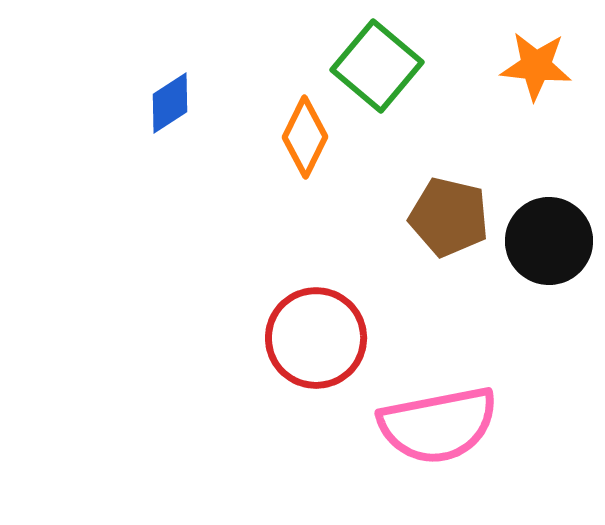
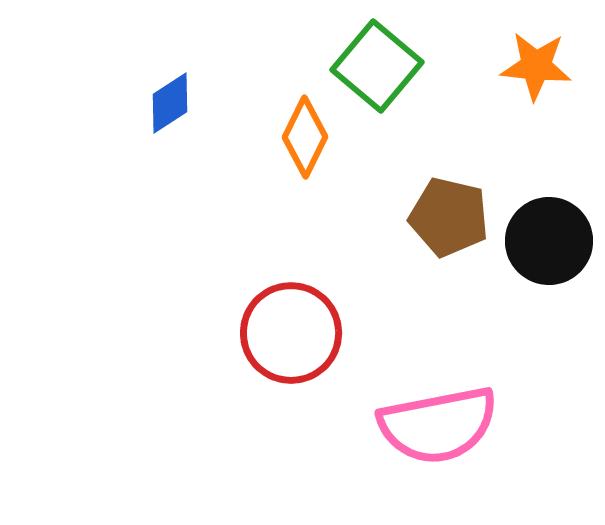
red circle: moved 25 px left, 5 px up
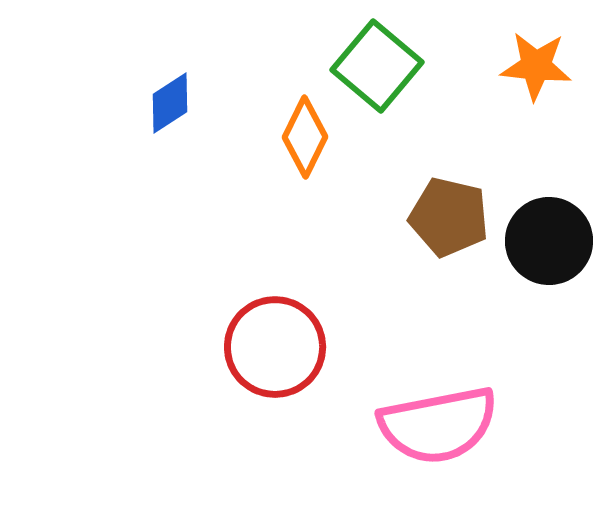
red circle: moved 16 px left, 14 px down
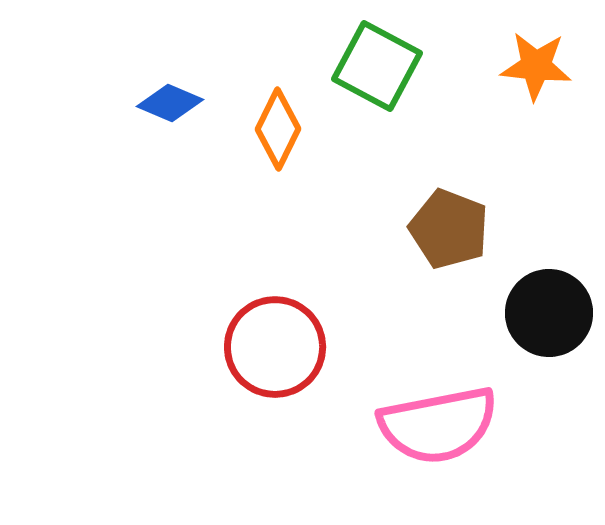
green square: rotated 12 degrees counterclockwise
blue diamond: rotated 56 degrees clockwise
orange diamond: moved 27 px left, 8 px up
brown pentagon: moved 12 px down; rotated 8 degrees clockwise
black circle: moved 72 px down
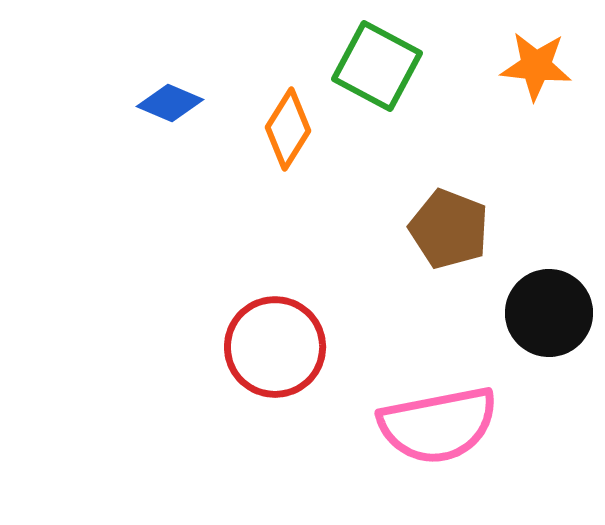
orange diamond: moved 10 px right; rotated 6 degrees clockwise
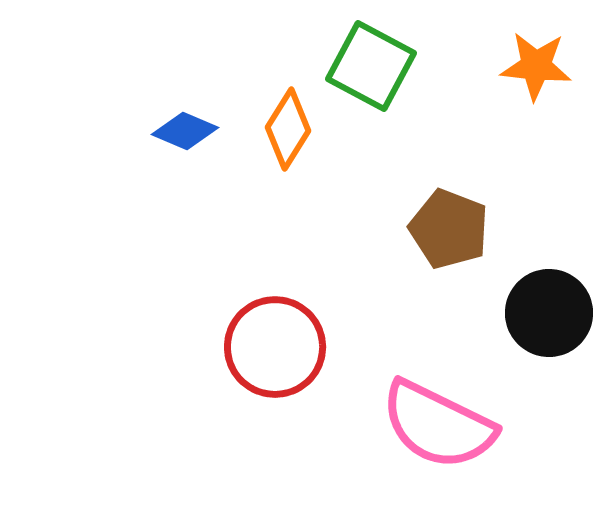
green square: moved 6 px left
blue diamond: moved 15 px right, 28 px down
pink semicircle: rotated 37 degrees clockwise
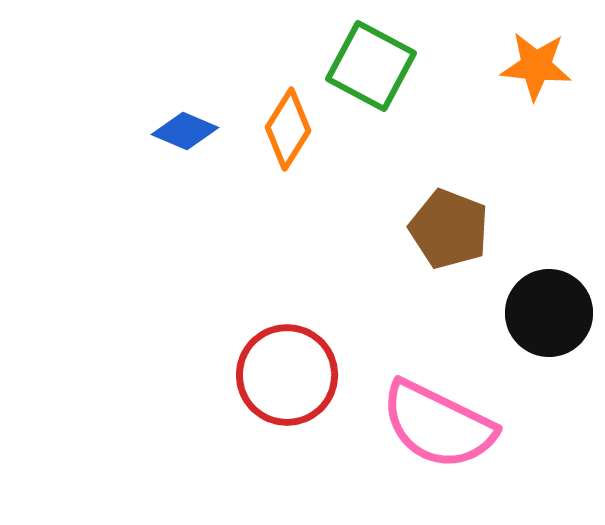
red circle: moved 12 px right, 28 px down
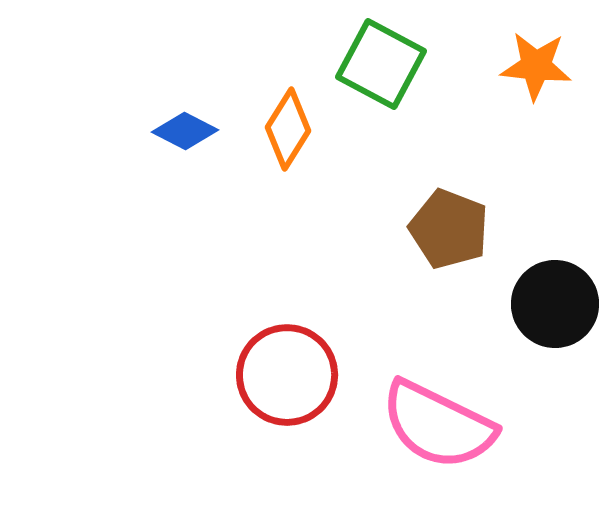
green square: moved 10 px right, 2 px up
blue diamond: rotated 4 degrees clockwise
black circle: moved 6 px right, 9 px up
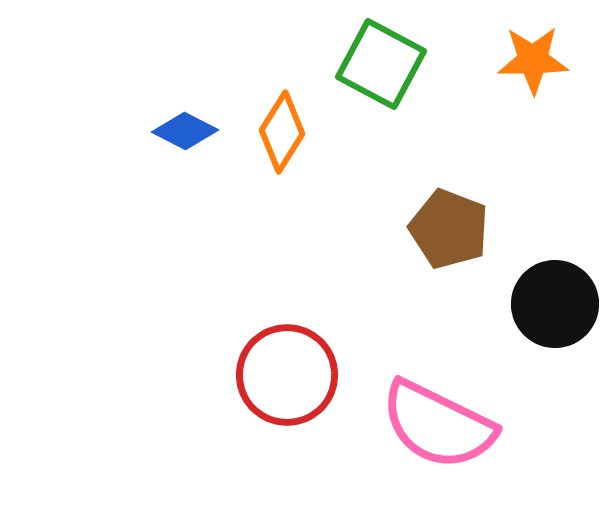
orange star: moved 3 px left, 6 px up; rotated 6 degrees counterclockwise
orange diamond: moved 6 px left, 3 px down
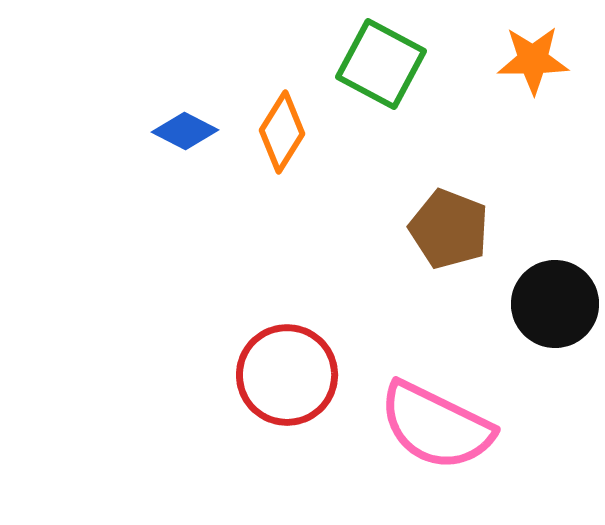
pink semicircle: moved 2 px left, 1 px down
